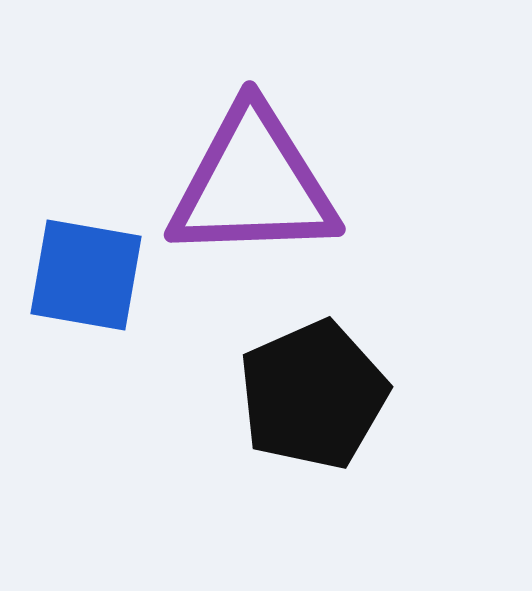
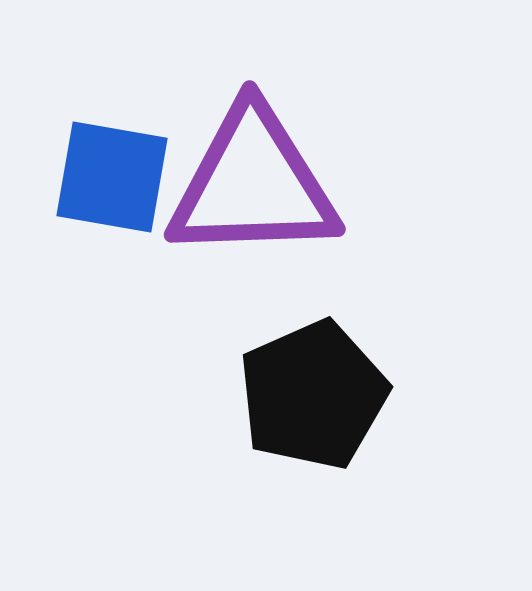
blue square: moved 26 px right, 98 px up
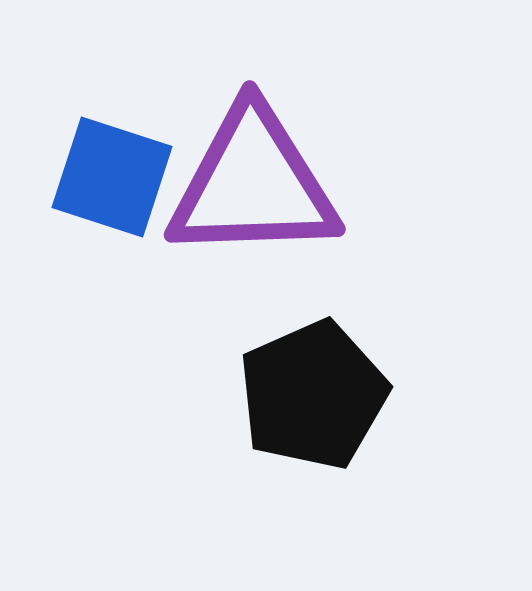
blue square: rotated 8 degrees clockwise
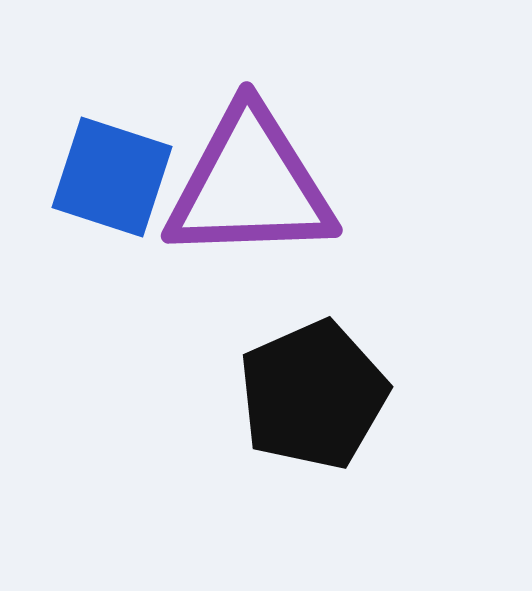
purple triangle: moved 3 px left, 1 px down
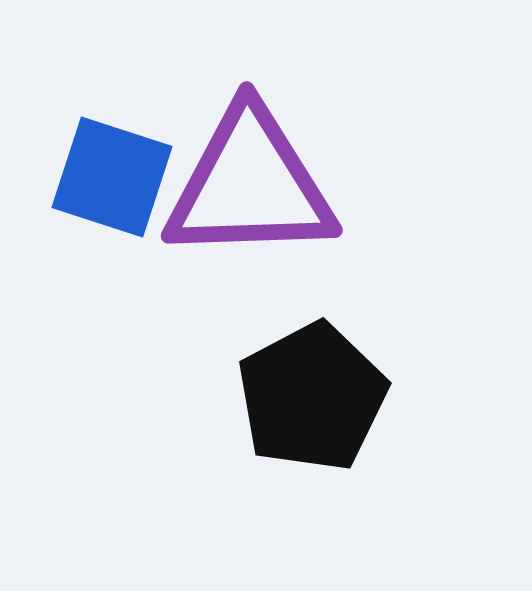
black pentagon: moved 1 px left, 2 px down; rotated 4 degrees counterclockwise
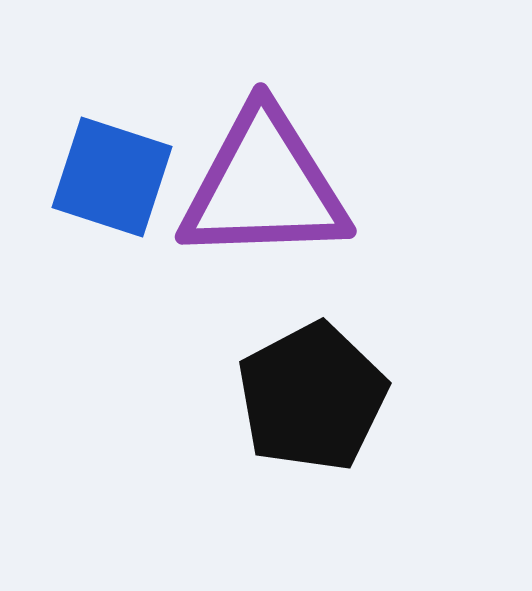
purple triangle: moved 14 px right, 1 px down
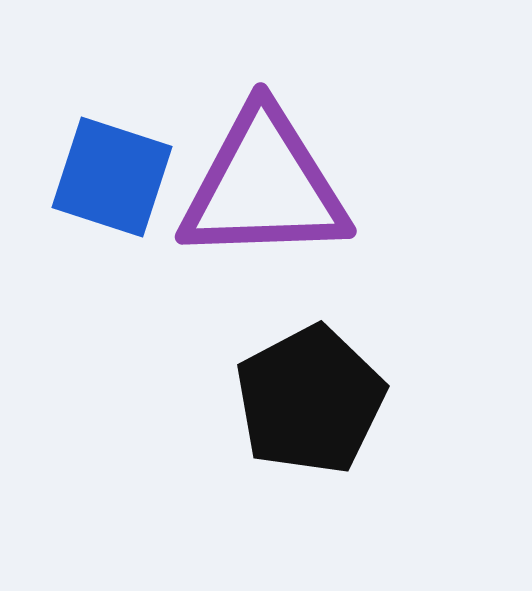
black pentagon: moved 2 px left, 3 px down
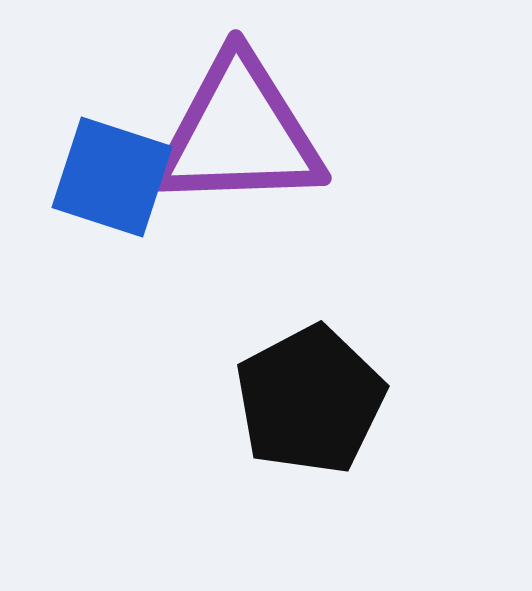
purple triangle: moved 25 px left, 53 px up
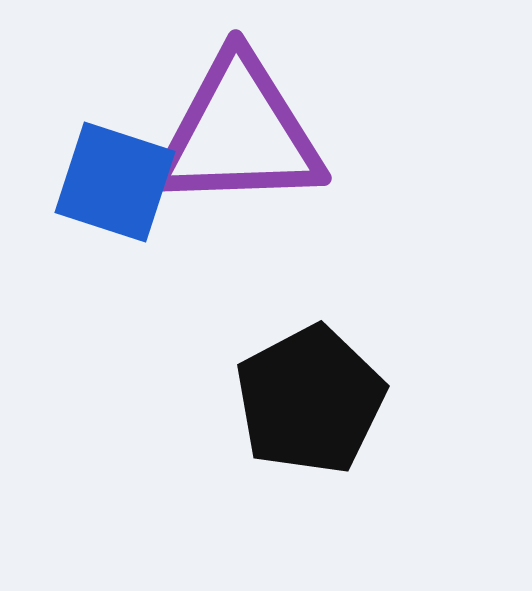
blue square: moved 3 px right, 5 px down
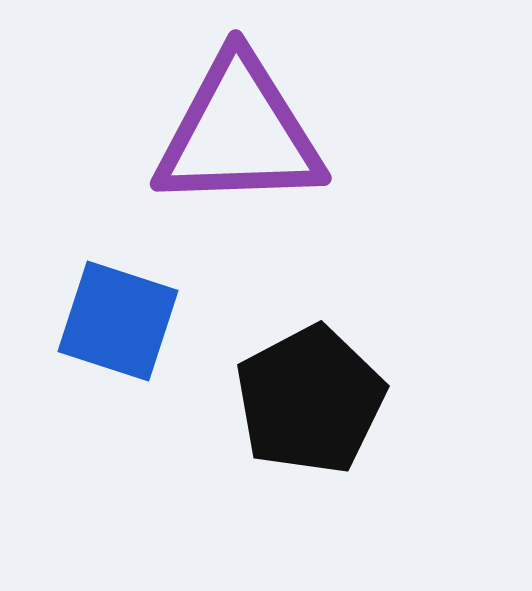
blue square: moved 3 px right, 139 px down
